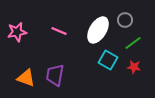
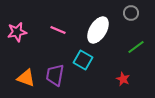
gray circle: moved 6 px right, 7 px up
pink line: moved 1 px left, 1 px up
green line: moved 3 px right, 4 px down
cyan square: moved 25 px left
red star: moved 11 px left, 12 px down; rotated 16 degrees clockwise
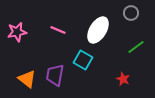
orange triangle: moved 1 px right, 1 px down; rotated 18 degrees clockwise
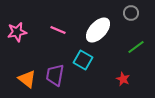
white ellipse: rotated 12 degrees clockwise
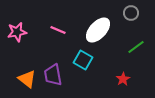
purple trapezoid: moved 2 px left; rotated 20 degrees counterclockwise
red star: rotated 16 degrees clockwise
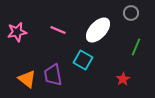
green line: rotated 30 degrees counterclockwise
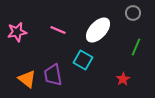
gray circle: moved 2 px right
